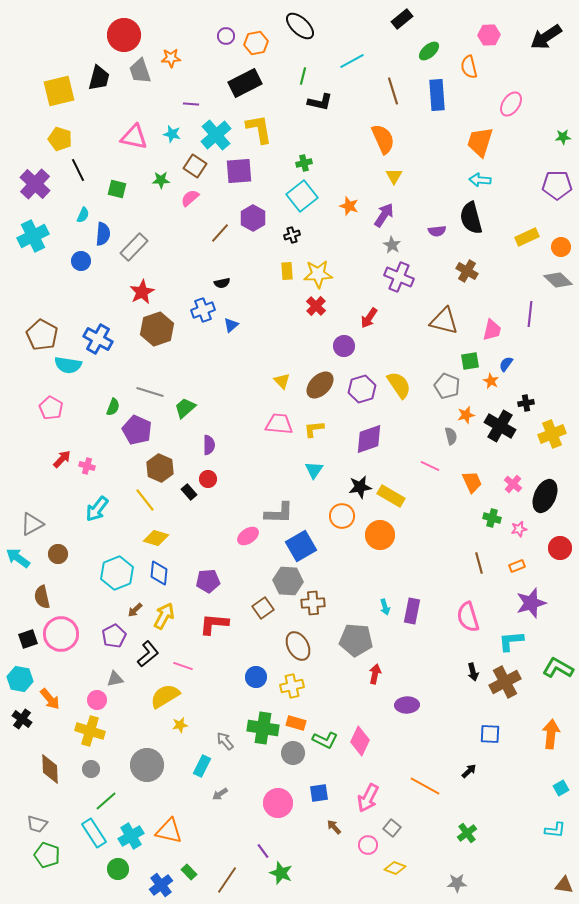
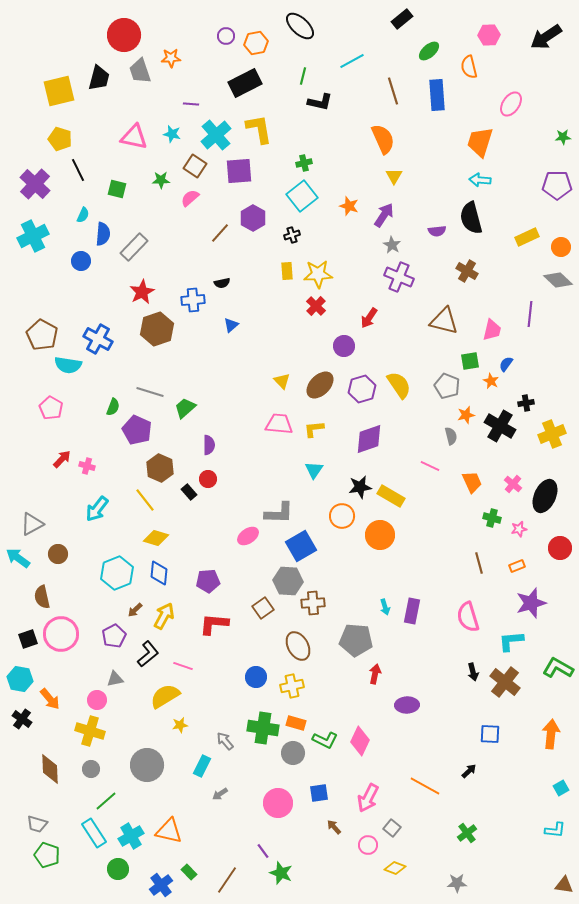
blue cross at (203, 310): moved 10 px left, 10 px up; rotated 15 degrees clockwise
brown cross at (505, 682): rotated 24 degrees counterclockwise
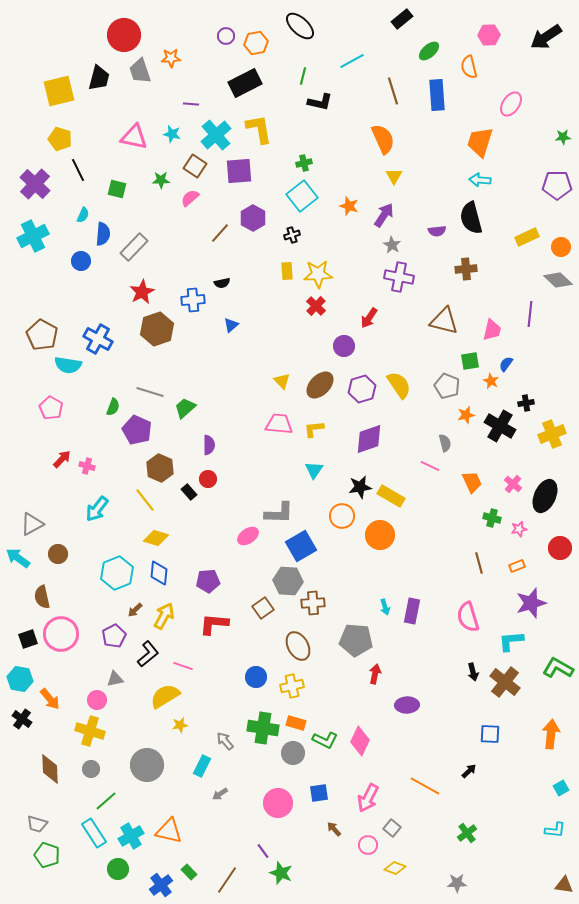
brown cross at (467, 271): moved 1 px left, 2 px up; rotated 35 degrees counterclockwise
purple cross at (399, 277): rotated 12 degrees counterclockwise
gray semicircle at (451, 436): moved 6 px left, 7 px down
brown arrow at (334, 827): moved 2 px down
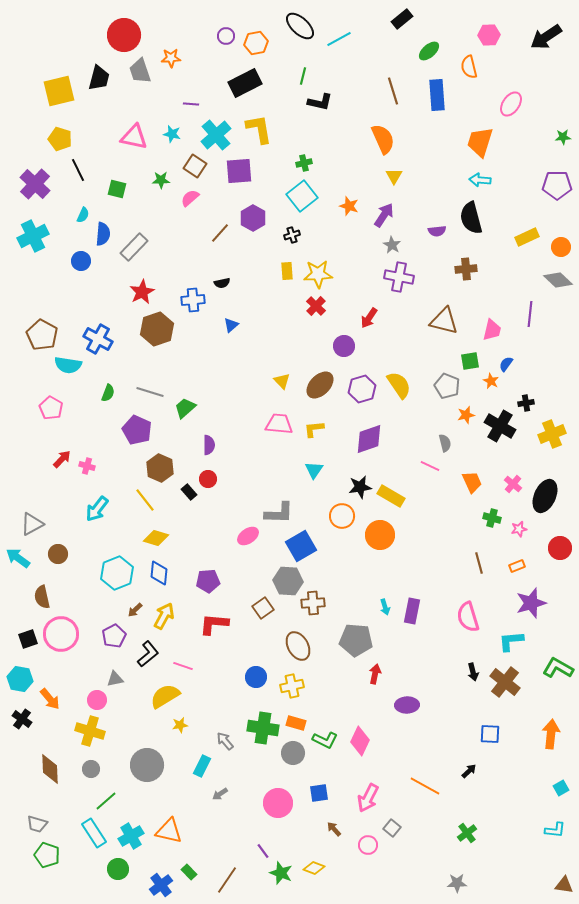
cyan line at (352, 61): moved 13 px left, 22 px up
green semicircle at (113, 407): moved 5 px left, 14 px up
yellow diamond at (395, 868): moved 81 px left
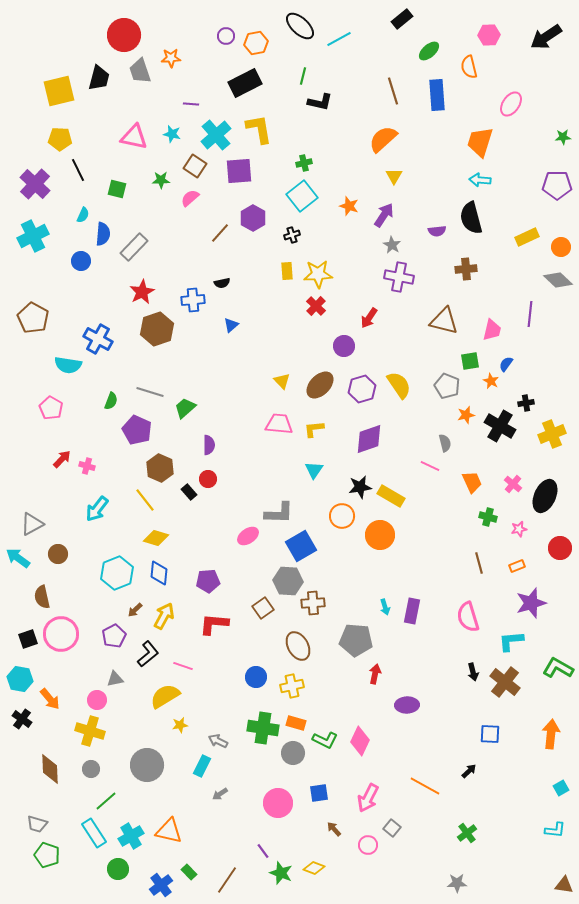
yellow pentagon at (60, 139): rotated 15 degrees counterclockwise
orange semicircle at (383, 139): rotated 108 degrees counterclockwise
brown pentagon at (42, 335): moved 9 px left, 17 px up
green semicircle at (108, 393): moved 3 px right, 8 px down
green cross at (492, 518): moved 4 px left, 1 px up
gray arrow at (225, 741): moved 7 px left; rotated 24 degrees counterclockwise
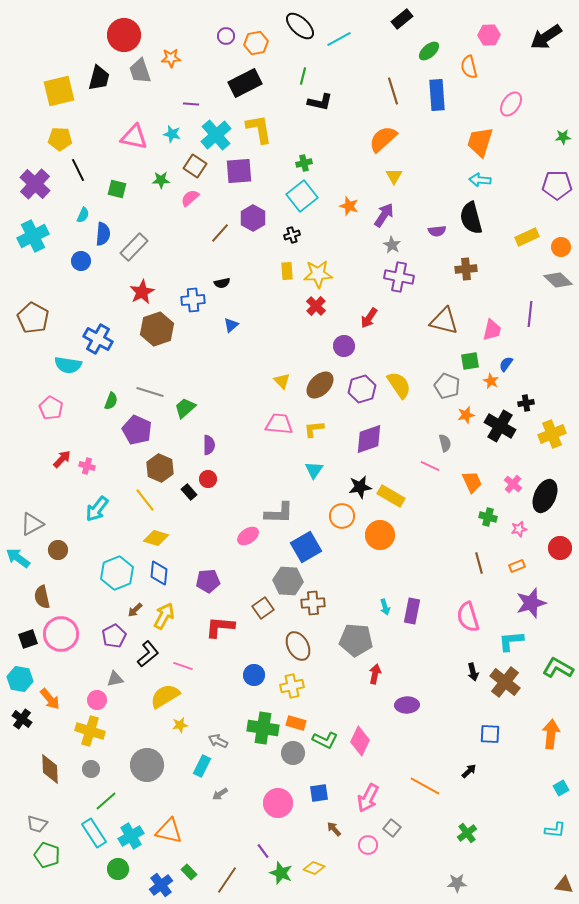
blue square at (301, 546): moved 5 px right, 1 px down
brown circle at (58, 554): moved 4 px up
red L-shape at (214, 624): moved 6 px right, 3 px down
blue circle at (256, 677): moved 2 px left, 2 px up
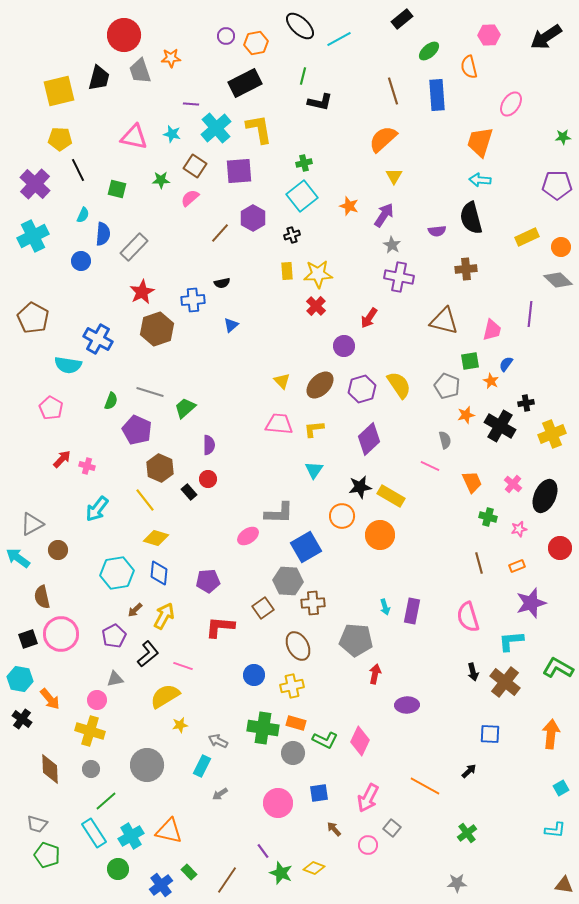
cyan cross at (216, 135): moved 7 px up
purple diamond at (369, 439): rotated 24 degrees counterclockwise
gray semicircle at (445, 443): moved 3 px up
cyan hexagon at (117, 573): rotated 12 degrees clockwise
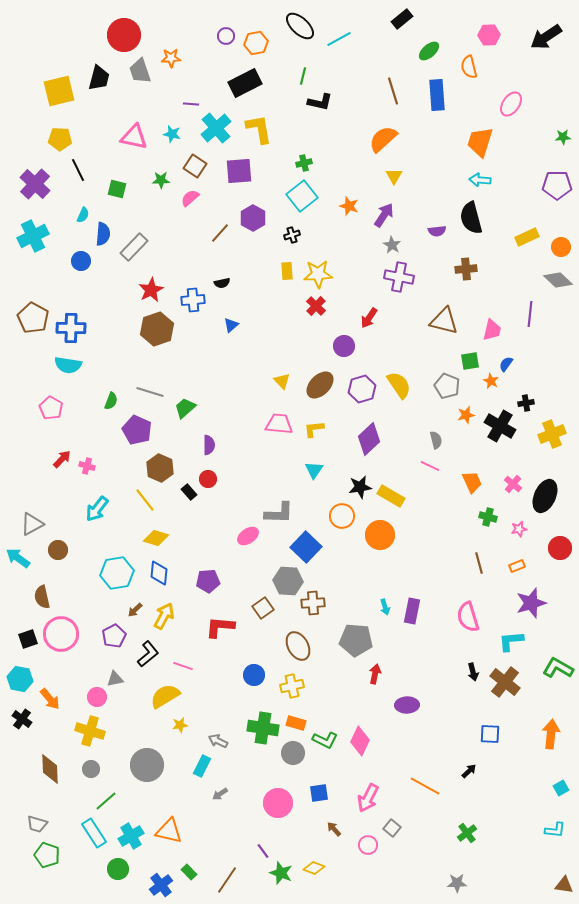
red star at (142, 292): moved 9 px right, 2 px up
blue cross at (98, 339): moved 27 px left, 11 px up; rotated 28 degrees counterclockwise
gray semicircle at (445, 440): moved 9 px left
blue square at (306, 547): rotated 16 degrees counterclockwise
pink circle at (97, 700): moved 3 px up
